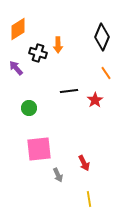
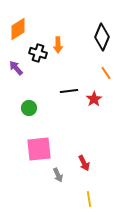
red star: moved 1 px left, 1 px up
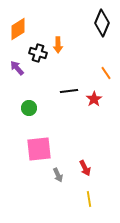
black diamond: moved 14 px up
purple arrow: moved 1 px right
red arrow: moved 1 px right, 5 px down
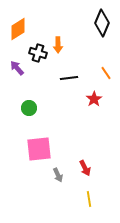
black line: moved 13 px up
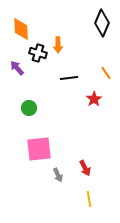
orange diamond: moved 3 px right; rotated 60 degrees counterclockwise
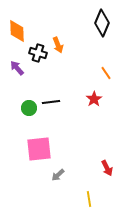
orange diamond: moved 4 px left, 2 px down
orange arrow: rotated 21 degrees counterclockwise
black line: moved 18 px left, 24 px down
red arrow: moved 22 px right
gray arrow: rotated 72 degrees clockwise
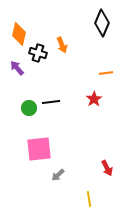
orange diamond: moved 2 px right, 3 px down; rotated 15 degrees clockwise
orange arrow: moved 4 px right
orange line: rotated 64 degrees counterclockwise
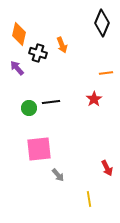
gray arrow: rotated 88 degrees counterclockwise
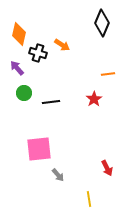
orange arrow: rotated 35 degrees counterclockwise
orange line: moved 2 px right, 1 px down
green circle: moved 5 px left, 15 px up
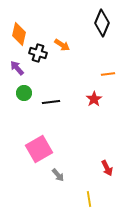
pink square: rotated 24 degrees counterclockwise
